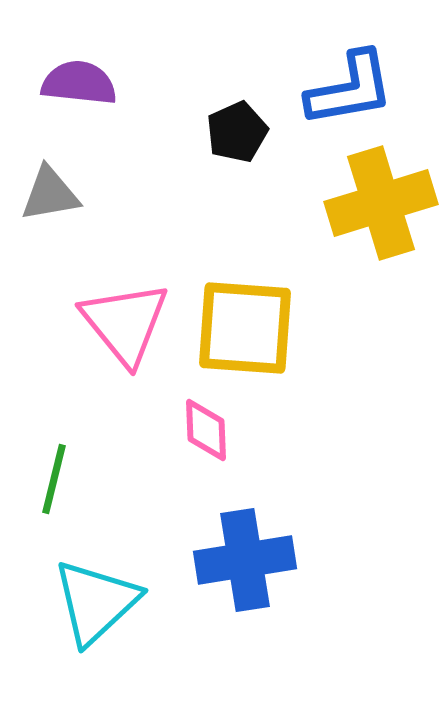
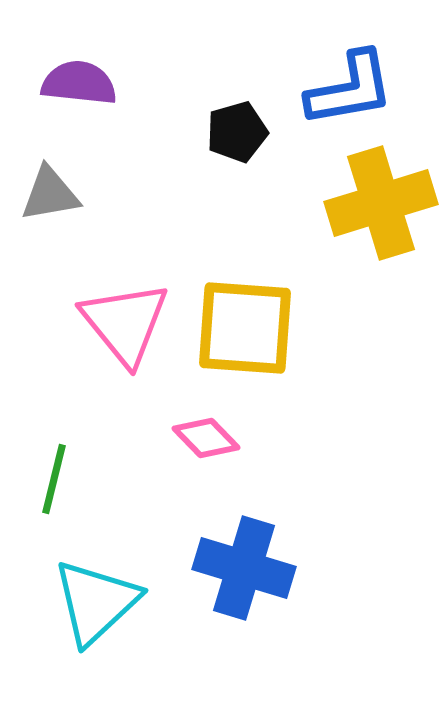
black pentagon: rotated 8 degrees clockwise
pink diamond: moved 8 px down; rotated 42 degrees counterclockwise
blue cross: moved 1 px left, 8 px down; rotated 26 degrees clockwise
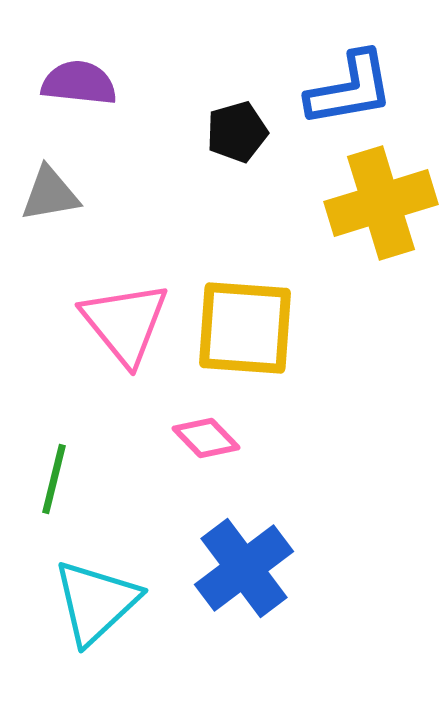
blue cross: rotated 36 degrees clockwise
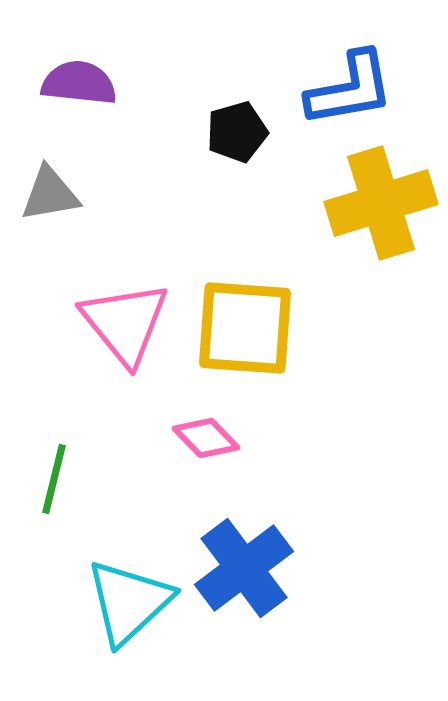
cyan triangle: moved 33 px right
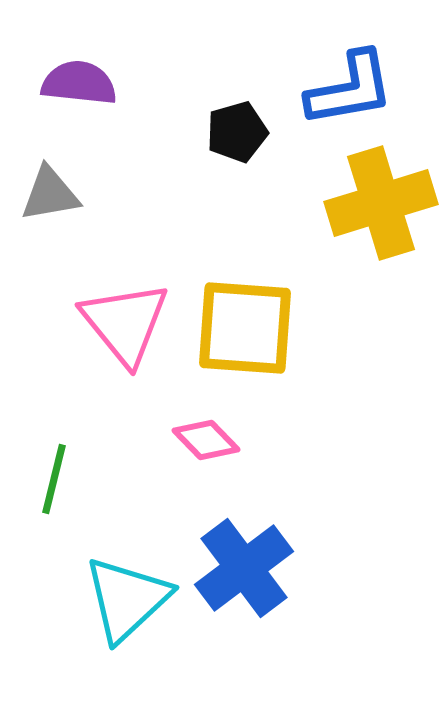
pink diamond: moved 2 px down
cyan triangle: moved 2 px left, 3 px up
